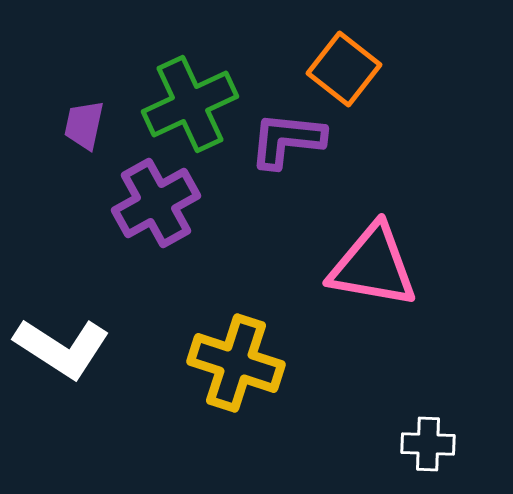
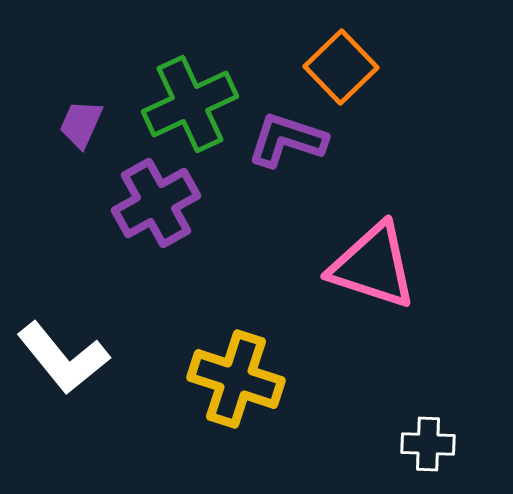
orange square: moved 3 px left, 2 px up; rotated 8 degrees clockwise
purple trapezoid: moved 3 px left, 1 px up; rotated 12 degrees clockwise
purple L-shape: rotated 12 degrees clockwise
pink triangle: rotated 8 degrees clockwise
white L-shape: moved 1 px right, 10 px down; rotated 18 degrees clockwise
yellow cross: moved 16 px down
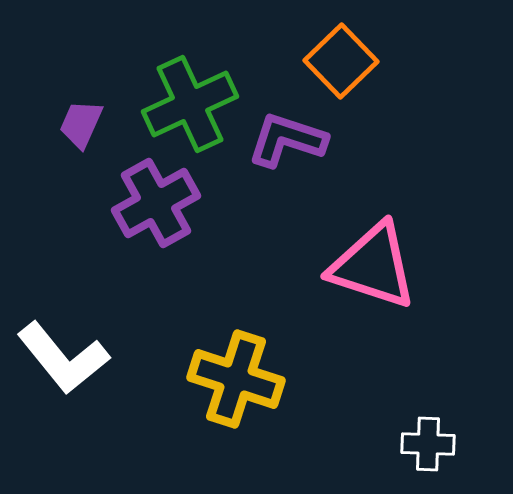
orange square: moved 6 px up
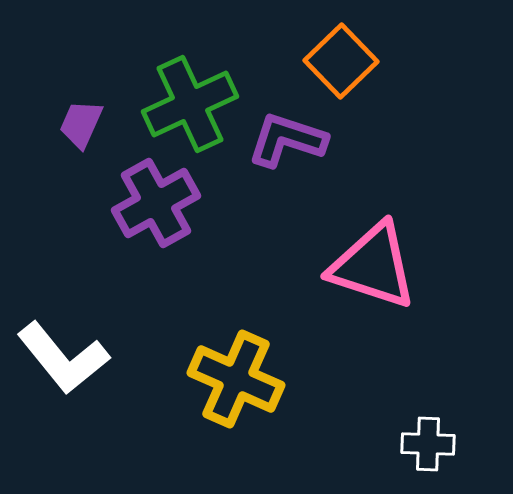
yellow cross: rotated 6 degrees clockwise
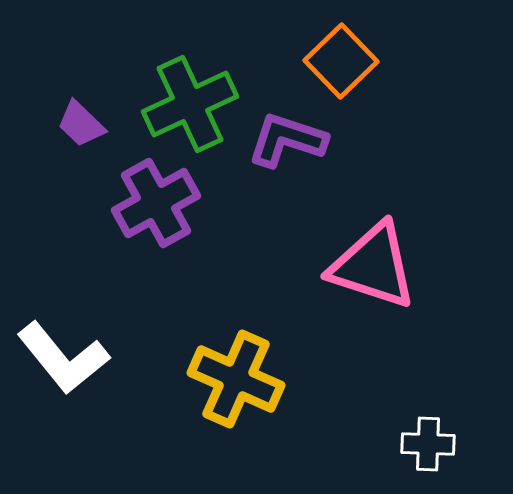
purple trapezoid: rotated 70 degrees counterclockwise
